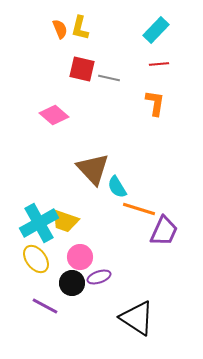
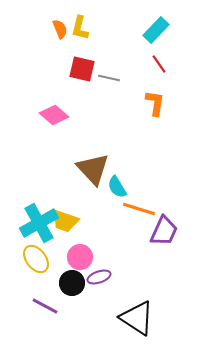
red line: rotated 60 degrees clockwise
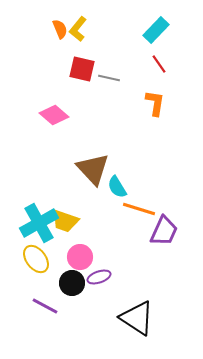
yellow L-shape: moved 2 px left, 1 px down; rotated 25 degrees clockwise
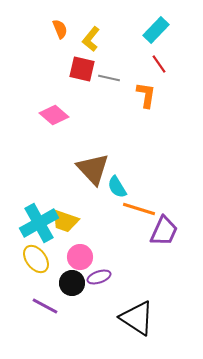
yellow L-shape: moved 13 px right, 10 px down
orange L-shape: moved 9 px left, 8 px up
